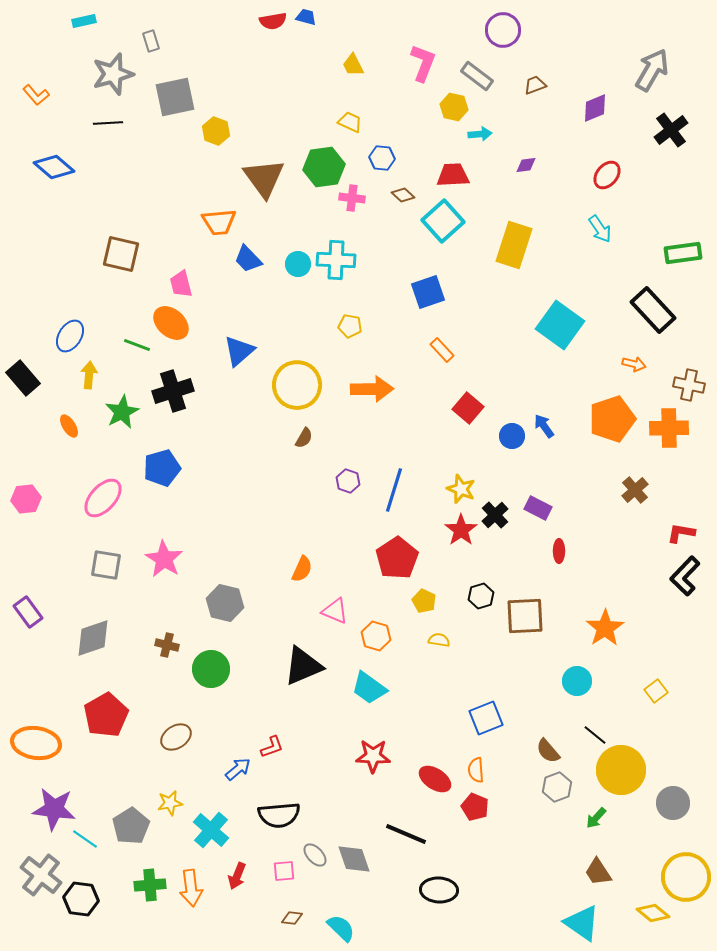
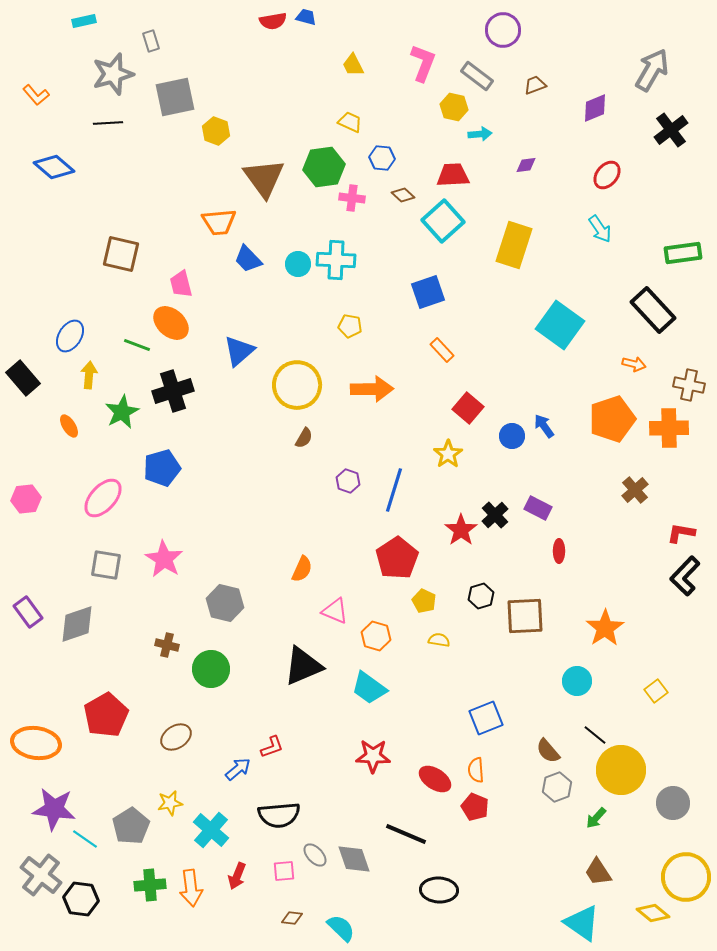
yellow star at (461, 489): moved 13 px left, 35 px up; rotated 16 degrees clockwise
gray diamond at (93, 638): moved 16 px left, 14 px up
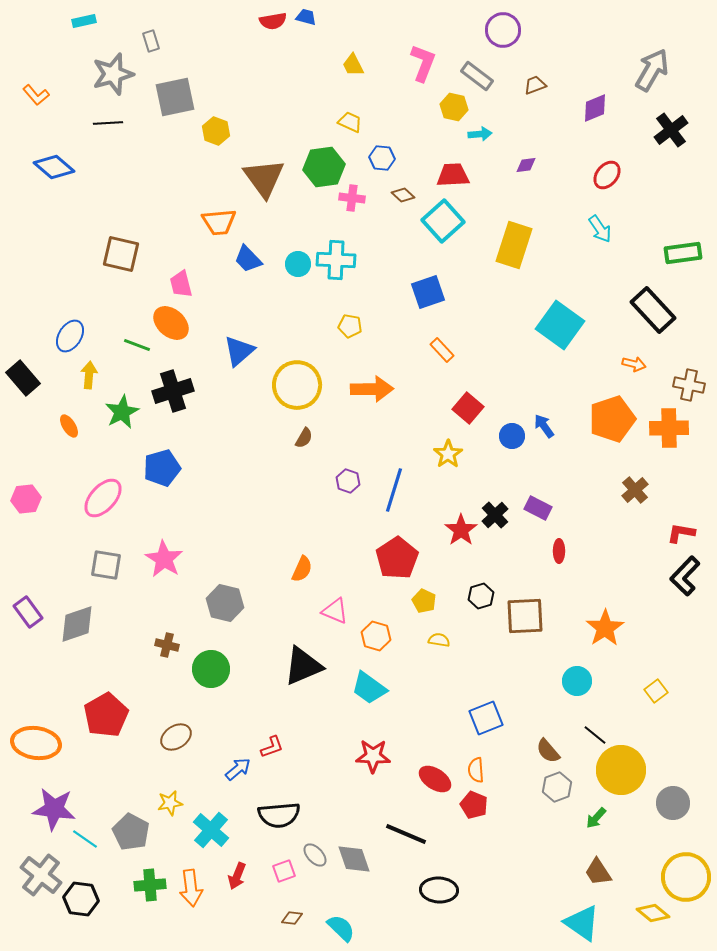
red pentagon at (475, 807): moved 1 px left, 2 px up
gray pentagon at (131, 826): moved 6 px down; rotated 12 degrees counterclockwise
pink square at (284, 871): rotated 15 degrees counterclockwise
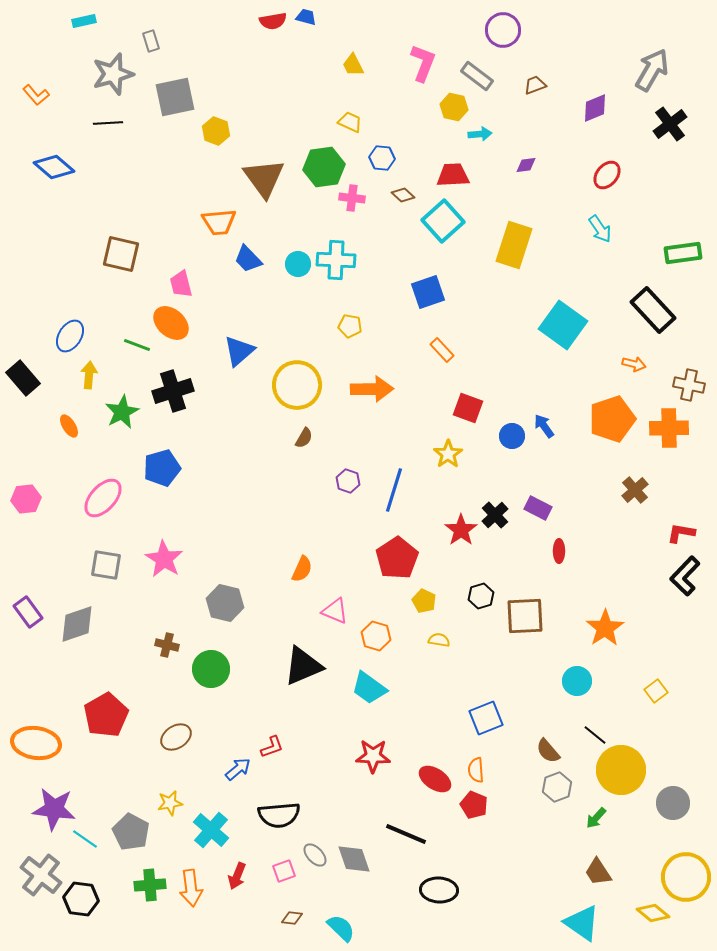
black cross at (671, 130): moved 1 px left, 6 px up
cyan square at (560, 325): moved 3 px right
red square at (468, 408): rotated 20 degrees counterclockwise
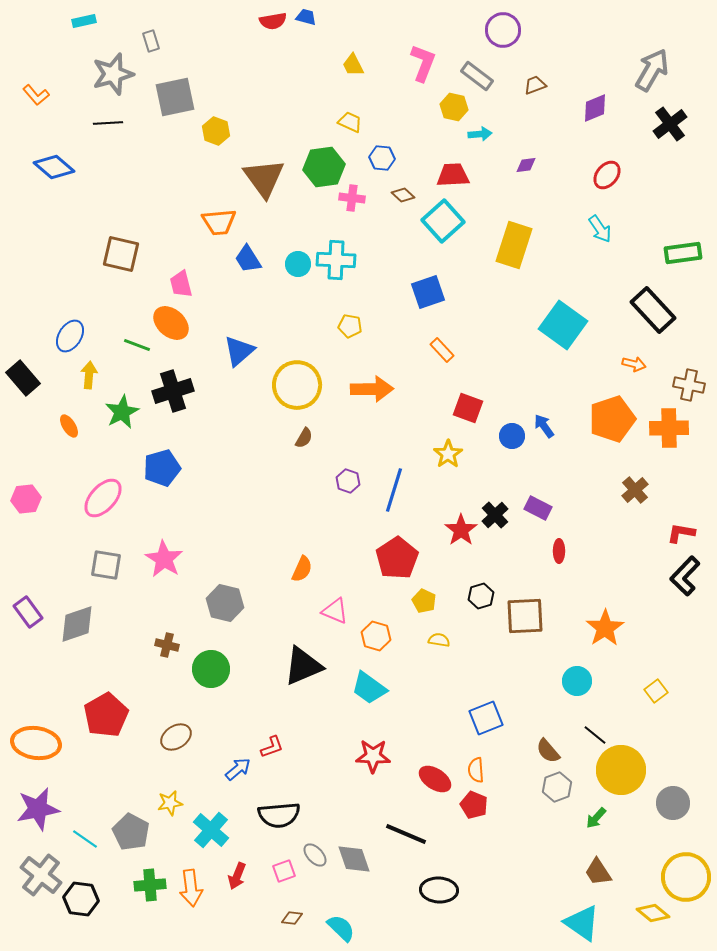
blue trapezoid at (248, 259): rotated 12 degrees clockwise
purple star at (54, 809): moved 16 px left; rotated 18 degrees counterclockwise
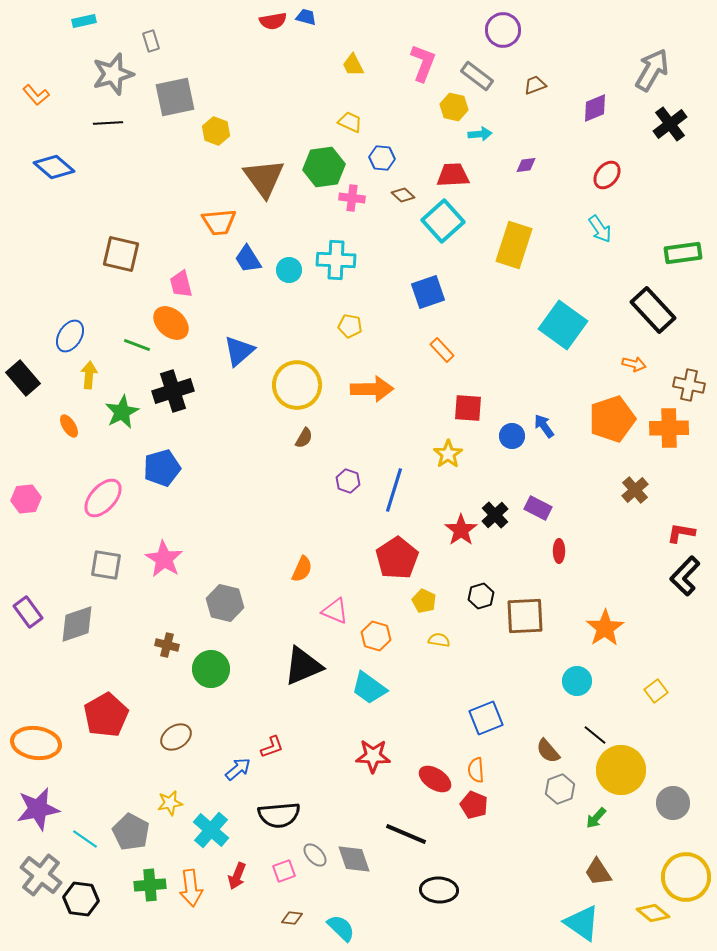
cyan circle at (298, 264): moved 9 px left, 6 px down
red square at (468, 408): rotated 16 degrees counterclockwise
gray hexagon at (557, 787): moved 3 px right, 2 px down
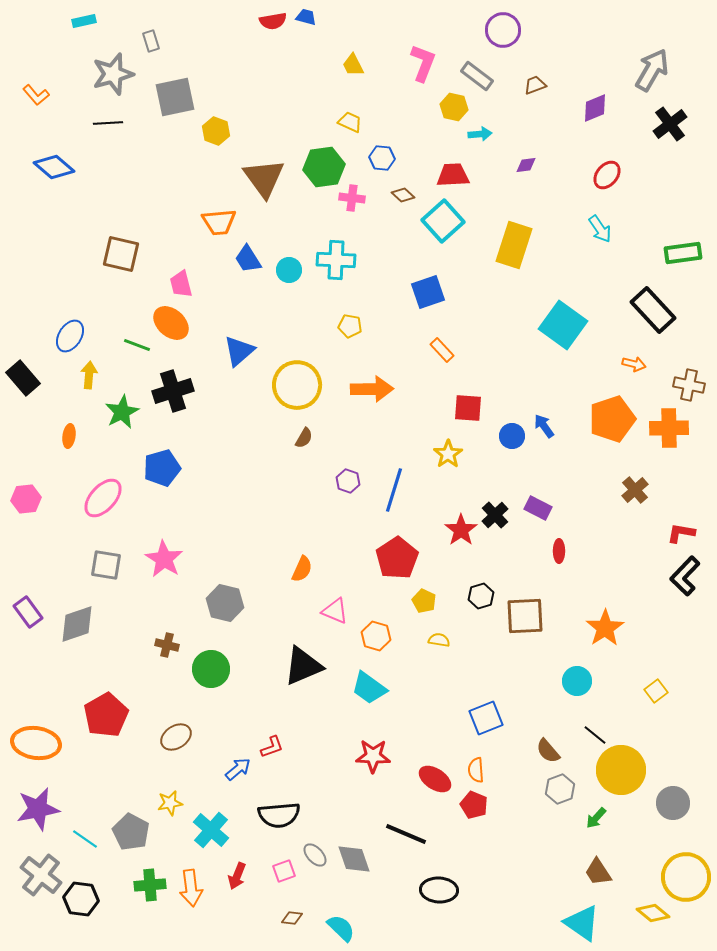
orange ellipse at (69, 426): moved 10 px down; rotated 40 degrees clockwise
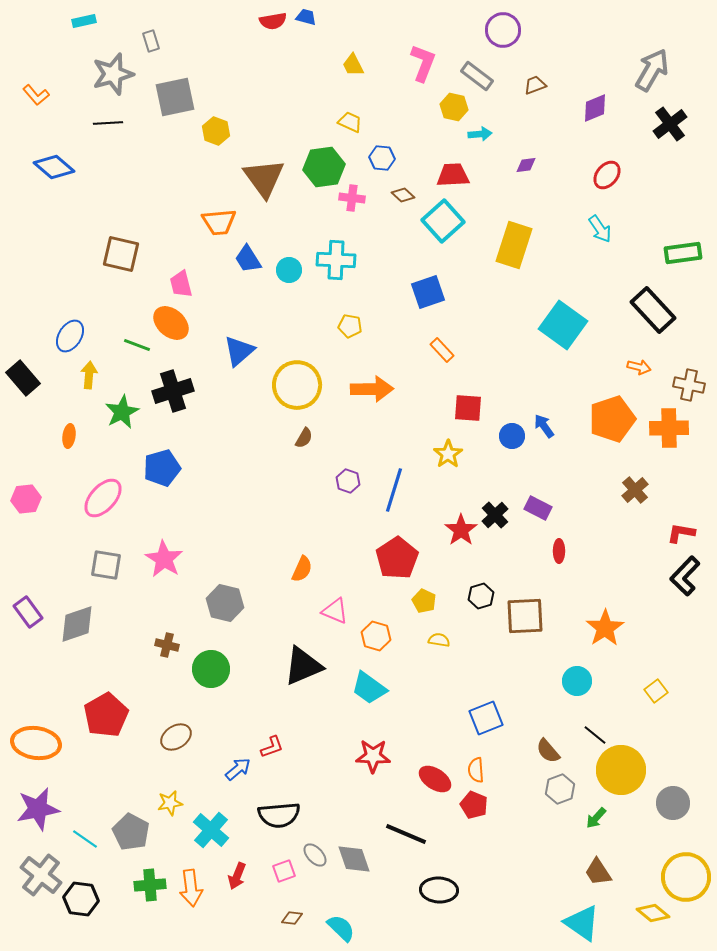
orange arrow at (634, 364): moved 5 px right, 3 px down
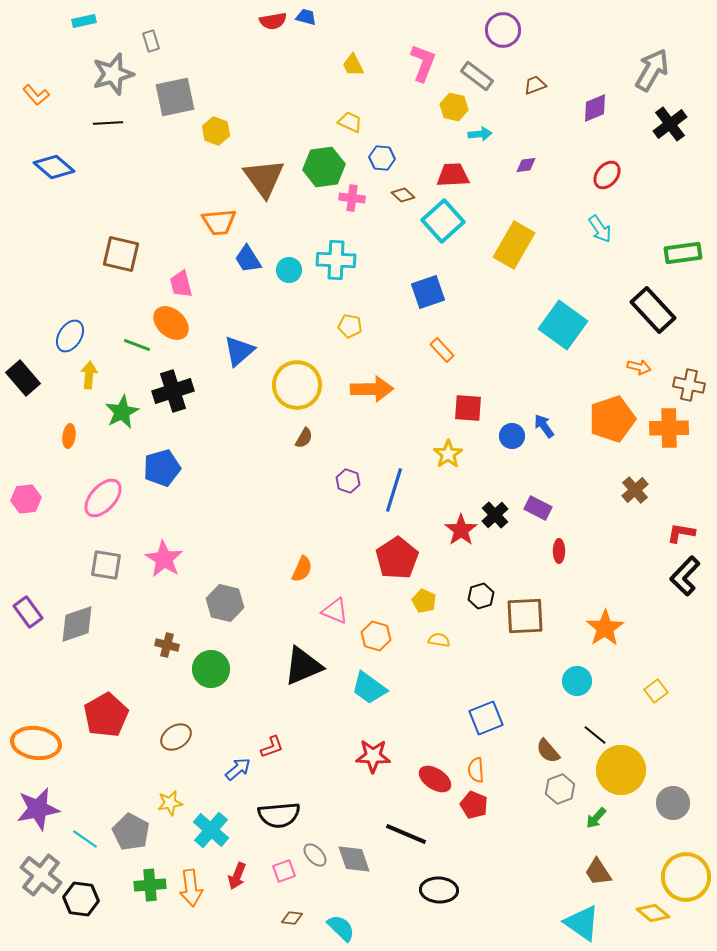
yellow rectangle at (514, 245): rotated 12 degrees clockwise
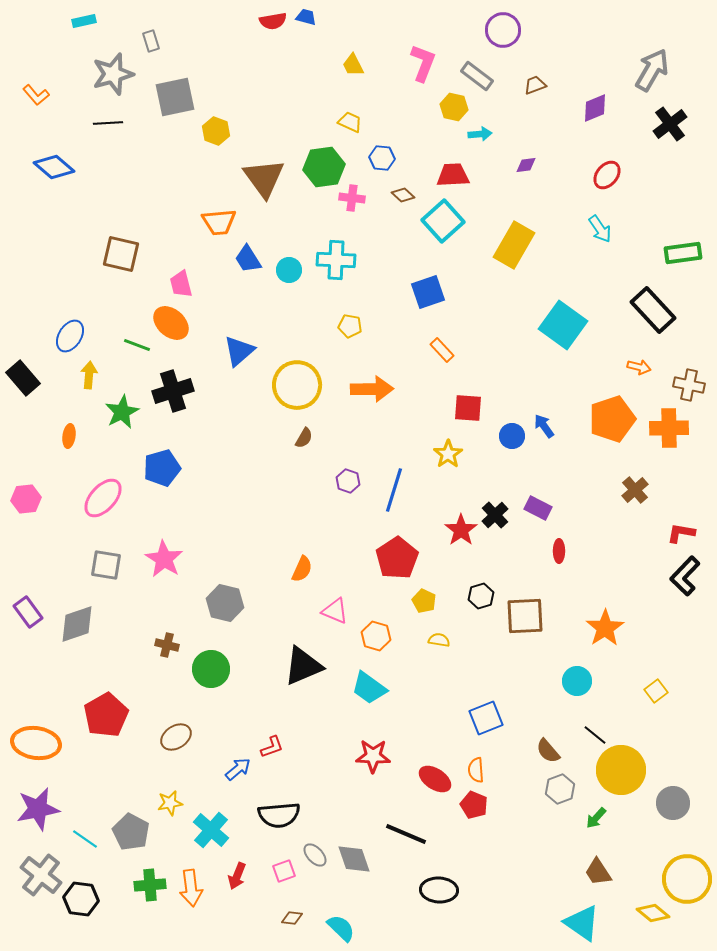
yellow circle at (686, 877): moved 1 px right, 2 px down
